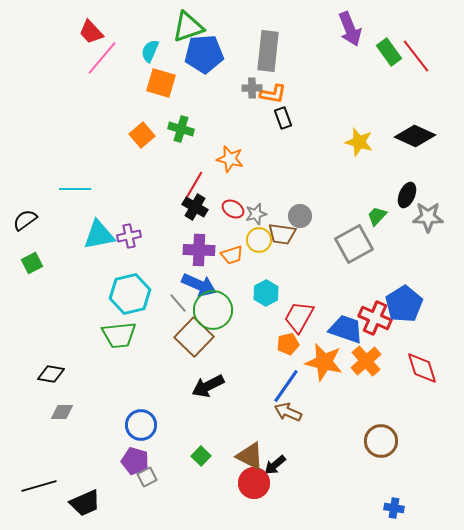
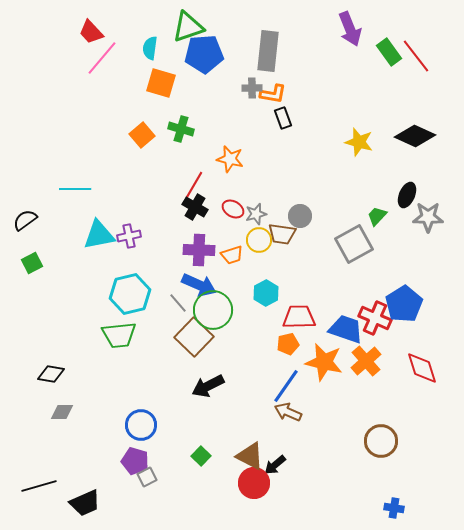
cyan semicircle at (150, 51): moved 3 px up; rotated 15 degrees counterclockwise
red trapezoid at (299, 317): rotated 60 degrees clockwise
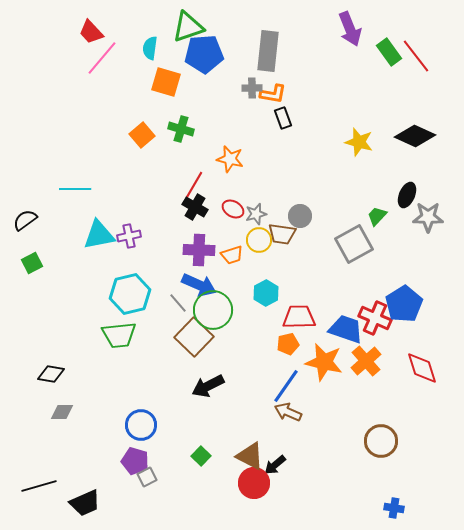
orange square at (161, 83): moved 5 px right, 1 px up
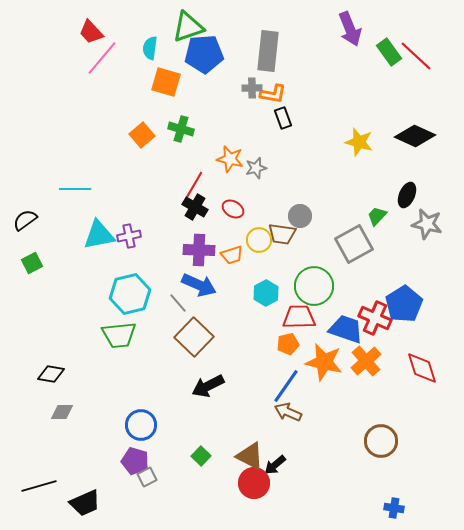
red line at (416, 56): rotated 9 degrees counterclockwise
gray star at (256, 214): moved 46 px up
gray star at (428, 217): moved 1 px left, 7 px down; rotated 12 degrees clockwise
green circle at (213, 310): moved 101 px right, 24 px up
